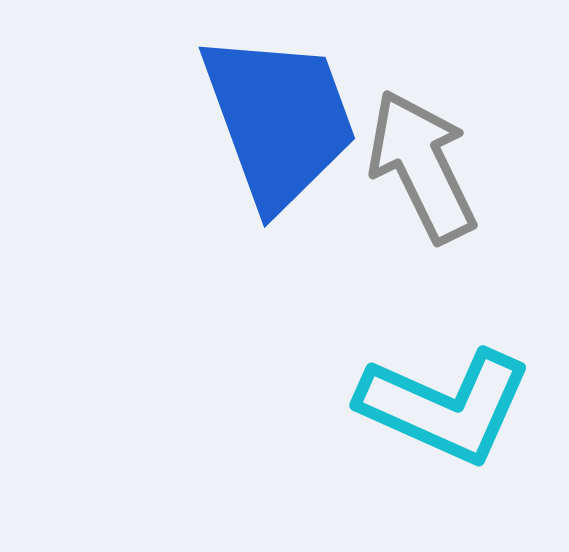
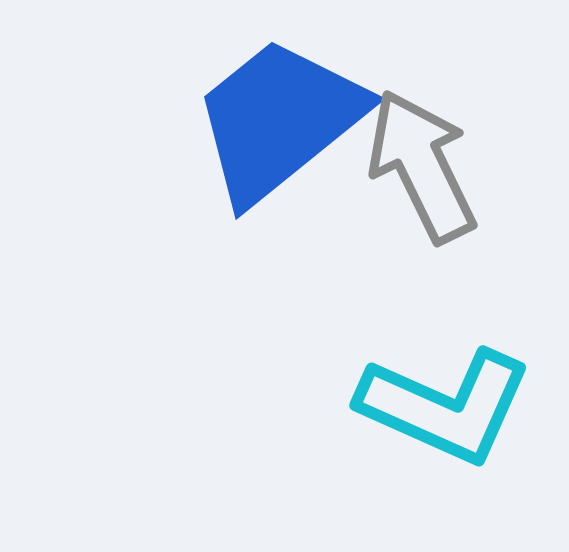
blue trapezoid: rotated 109 degrees counterclockwise
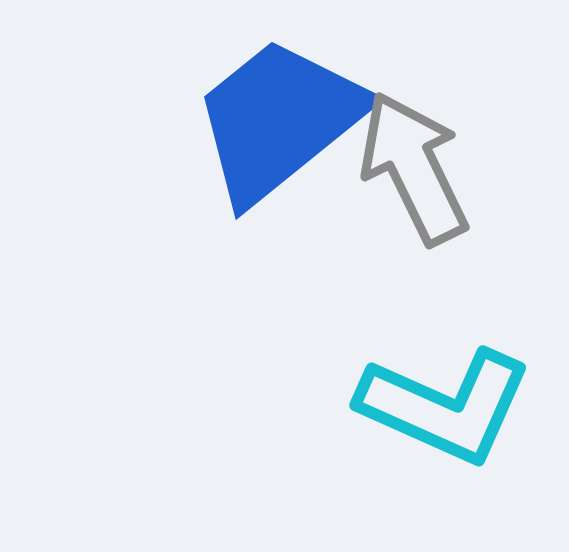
gray arrow: moved 8 px left, 2 px down
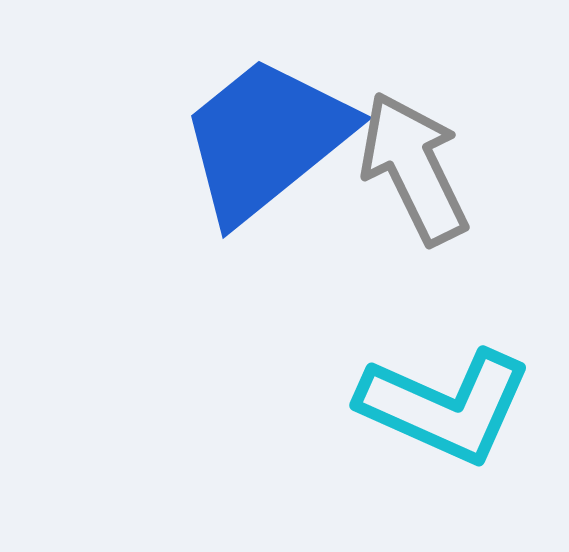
blue trapezoid: moved 13 px left, 19 px down
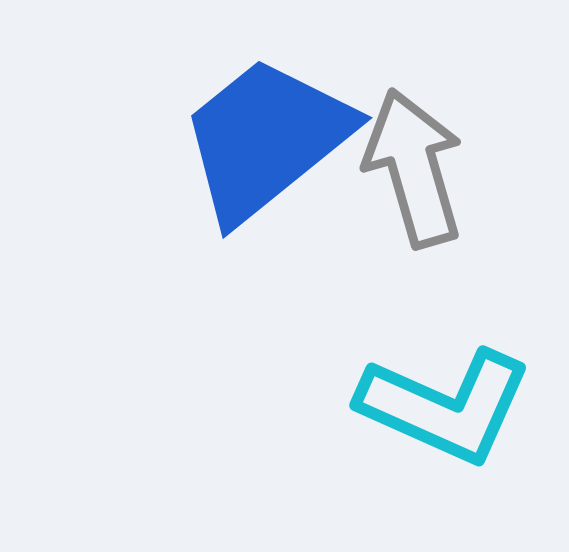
gray arrow: rotated 10 degrees clockwise
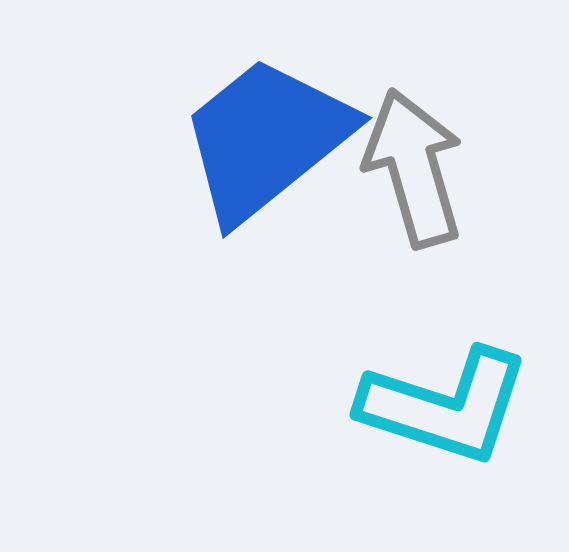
cyan L-shape: rotated 6 degrees counterclockwise
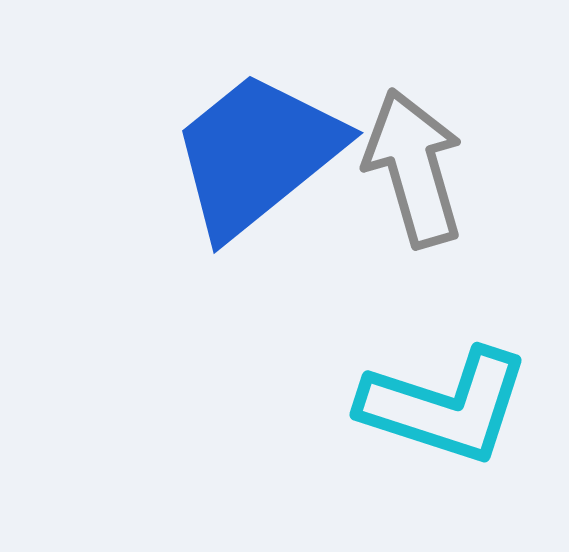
blue trapezoid: moved 9 px left, 15 px down
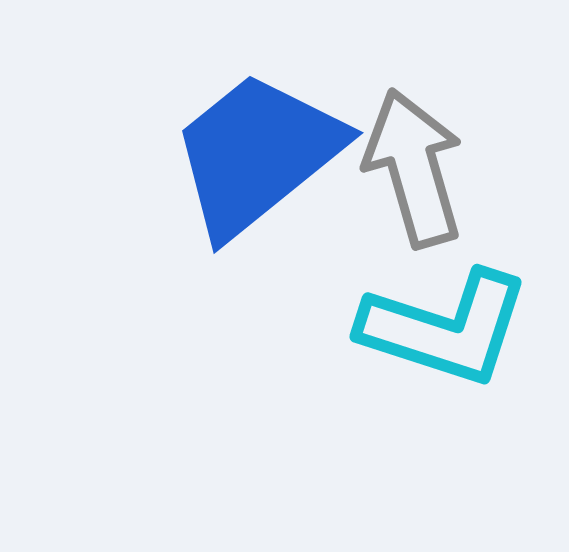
cyan L-shape: moved 78 px up
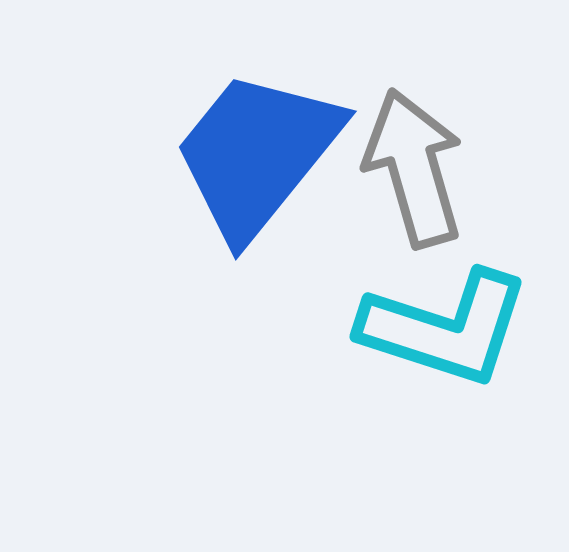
blue trapezoid: rotated 12 degrees counterclockwise
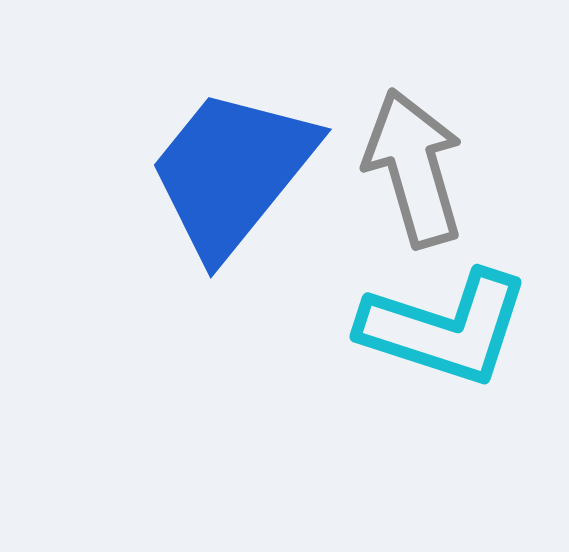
blue trapezoid: moved 25 px left, 18 px down
